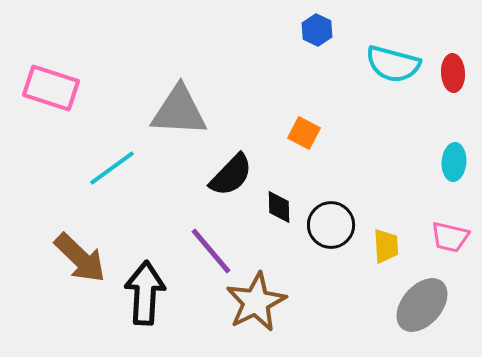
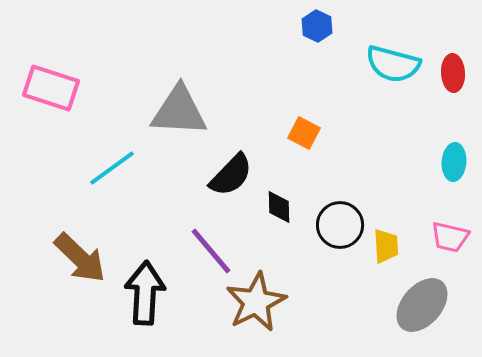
blue hexagon: moved 4 px up
black circle: moved 9 px right
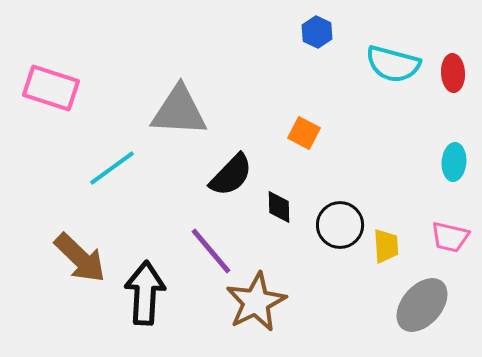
blue hexagon: moved 6 px down
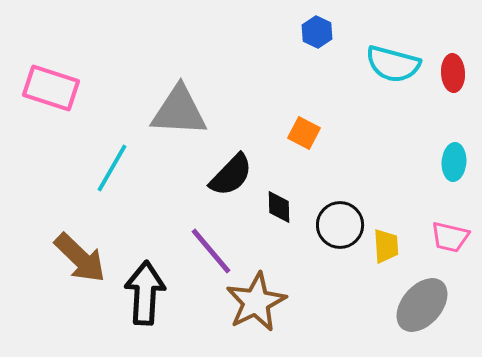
cyan line: rotated 24 degrees counterclockwise
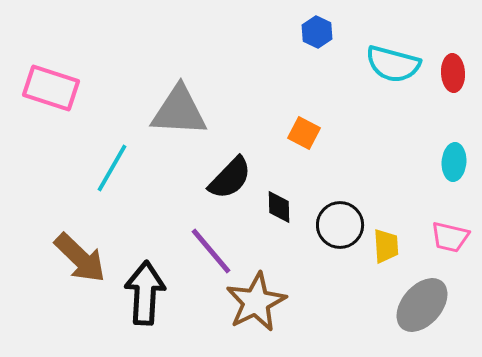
black semicircle: moved 1 px left, 3 px down
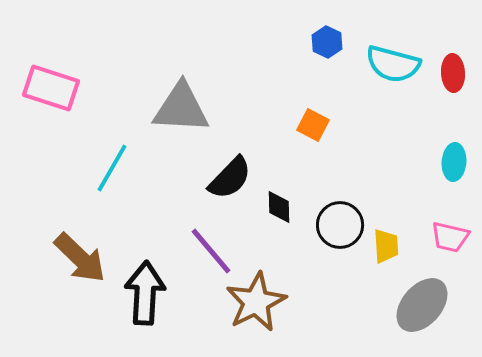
blue hexagon: moved 10 px right, 10 px down
gray triangle: moved 2 px right, 3 px up
orange square: moved 9 px right, 8 px up
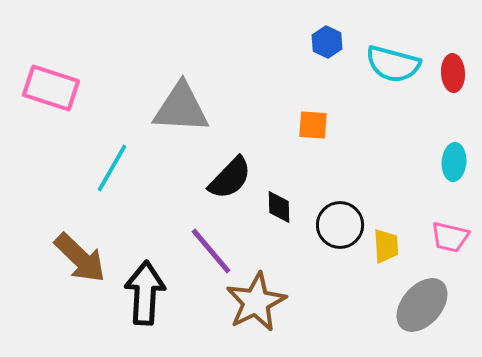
orange square: rotated 24 degrees counterclockwise
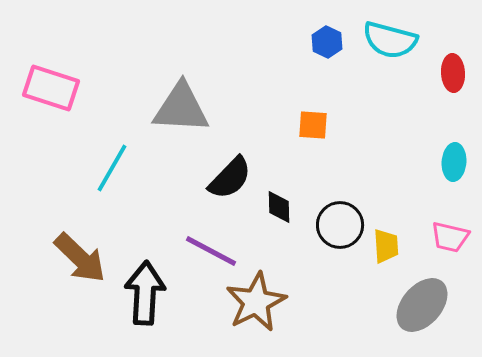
cyan semicircle: moved 3 px left, 24 px up
purple line: rotated 22 degrees counterclockwise
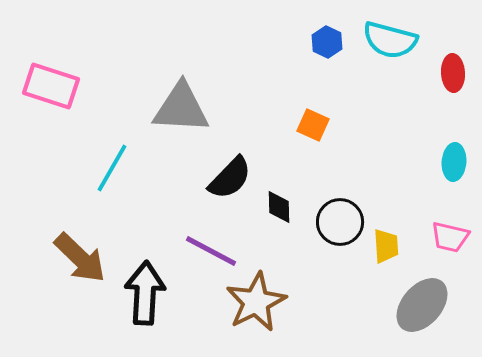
pink rectangle: moved 2 px up
orange square: rotated 20 degrees clockwise
black circle: moved 3 px up
